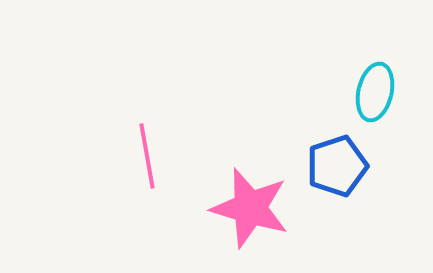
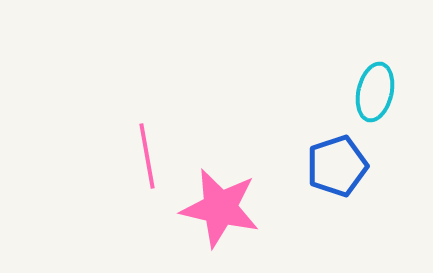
pink star: moved 30 px left; rotated 4 degrees counterclockwise
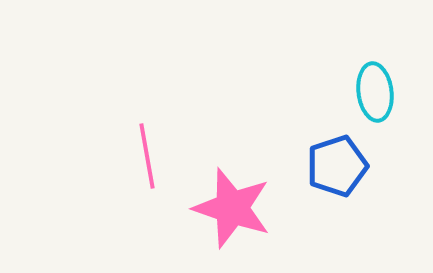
cyan ellipse: rotated 20 degrees counterclockwise
pink star: moved 12 px right; rotated 6 degrees clockwise
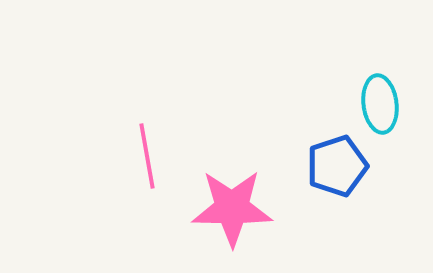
cyan ellipse: moved 5 px right, 12 px down
pink star: rotated 18 degrees counterclockwise
